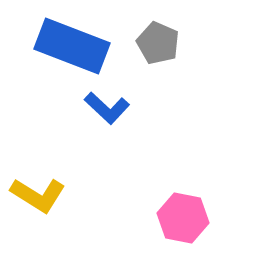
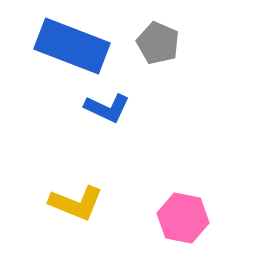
blue L-shape: rotated 18 degrees counterclockwise
yellow L-shape: moved 38 px right, 8 px down; rotated 10 degrees counterclockwise
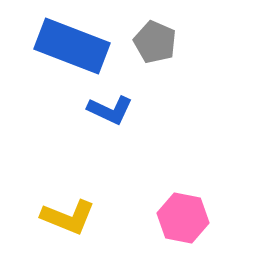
gray pentagon: moved 3 px left, 1 px up
blue L-shape: moved 3 px right, 2 px down
yellow L-shape: moved 8 px left, 14 px down
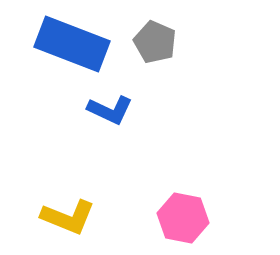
blue rectangle: moved 2 px up
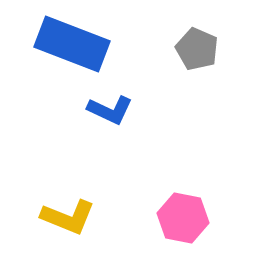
gray pentagon: moved 42 px right, 7 px down
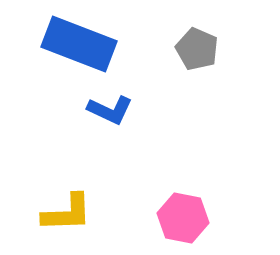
blue rectangle: moved 7 px right
yellow L-shape: moved 1 px left, 4 px up; rotated 24 degrees counterclockwise
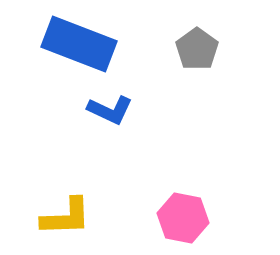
gray pentagon: rotated 12 degrees clockwise
yellow L-shape: moved 1 px left, 4 px down
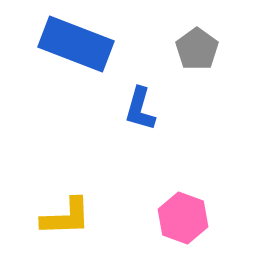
blue rectangle: moved 3 px left
blue L-shape: moved 30 px right, 1 px up; rotated 81 degrees clockwise
pink hexagon: rotated 9 degrees clockwise
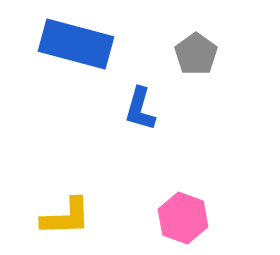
blue rectangle: rotated 6 degrees counterclockwise
gray pentagon: moved 1 px left, 5 px down
